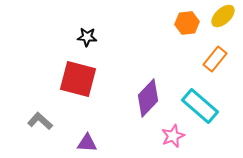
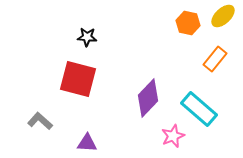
orange hexagon: moved 1 px right; rotated 20 degrees clockwise
cyan rectangle: moved 1 px left, 3 px down
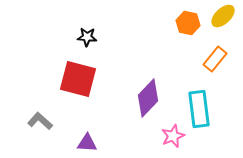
cyan rectangle: rotated 42 degrees clockwise
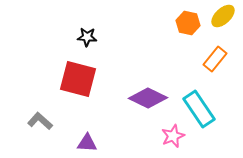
purple diamond: rotated 72 degrees clockwise
cyan rectangle: rotated 27 degrees counterclockwise
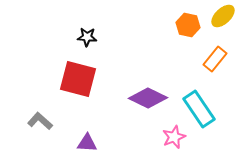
orange hexagon: moved 2 px down
pink star: moved 1 px right, 1 px down
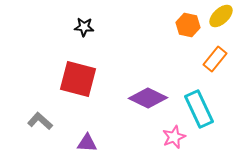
yellow ellipse: moved 2 px left
black star: moved 3 px left, 10 px up
cyan rectangle: rotated 9 degrees clockwise
